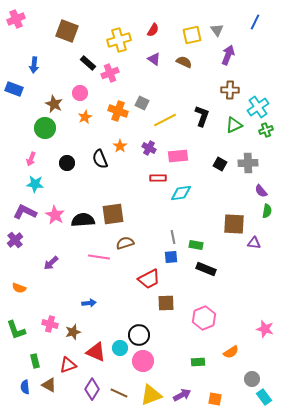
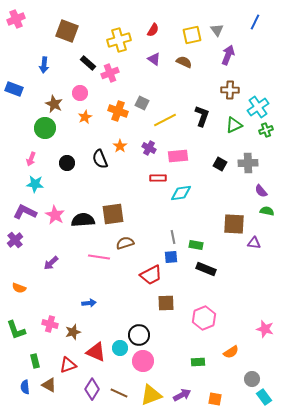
blue arrow at (34, 65): moved 10 px right
green semicircle at (267, 211): rotated 88 degrees counterclockwise
red trapezoid at (149, 279): moved 2 px right, 4 px up
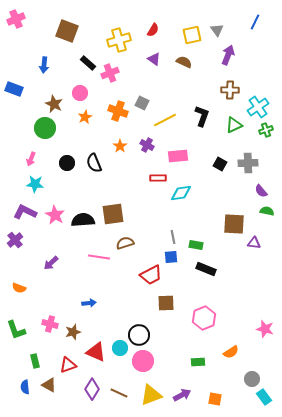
purple cross at (149, 148): moved 2 px left, 3 px up
black semicircle at (100, 159): moved 6 px left, 4 px down
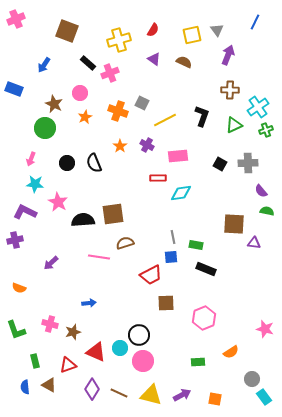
blue arrow at (44, 65): rotated 28 degrees clockwise
pink star at (55, 215): moved 3 px right, 13 px up
purple cross at (15, 240): rotated 28 degrees clockwise
yellow triangle at (151, 395): rotated 35 degrees clockwise
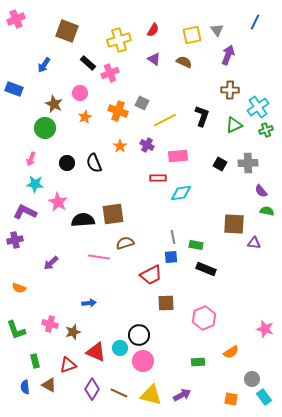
orange square at (215, 399): moved 16 px right
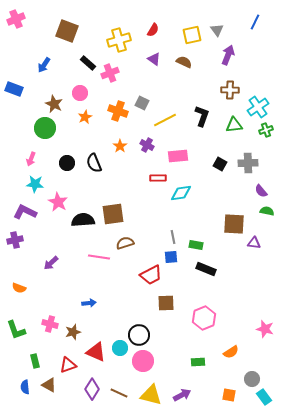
green triangle at (234, 125): rotated 18 degrees clockwise
orange square at (231, 399): moved 2 px left, 4 px up
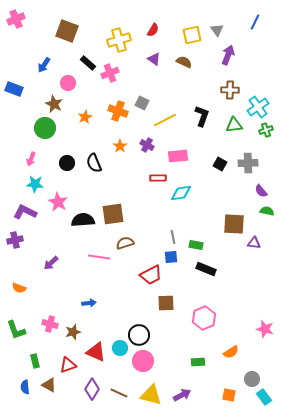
pink circle at (80, 93): moved 12 px left, 10 px up
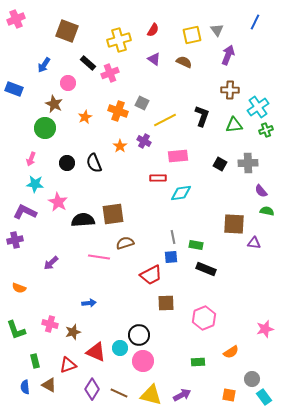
purple cross at (147, 145): moved 3 px left, 4 px up
pink star at (265, 329): rotated 30 degrees counterclockwise
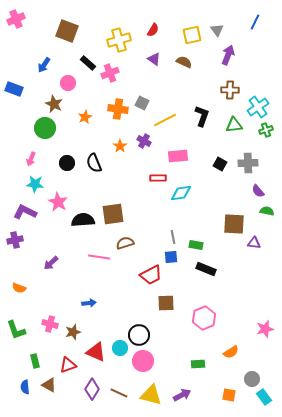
orange cross at (118, 111): moved 2 px up; rotated 12 degrees counterclockwise
purple semicircle at (261, 191): moved 3 px left
green rectangle at (198, 362): moved 2 px down
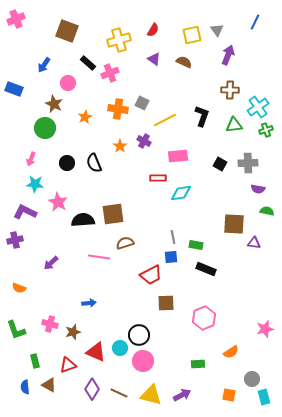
purple semicircle at (258, 191): moved 2 px up; rotated 40 degrees counterclockwise
cyan rectangle at (264, 397): rotated 21 degrees clockwise
